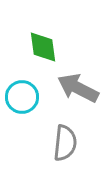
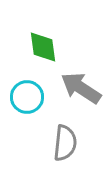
gray arrow: moved 3 px right; rotated 6 degrees clockwise
cyan circle: moved 5 px right
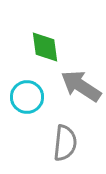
green diamond: moved 2 px right
gray arrow: moved 2 px up
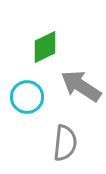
green diamond: rotated 72 degrees clockwise
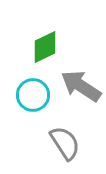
cyan circle: moved 6 px right, 2 px up
gray semicircle: rotated 39 degrees counterclockwise
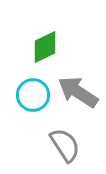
gray arrow: moved 3 px left, 6 px down
gray semicircle: moved 2 px down
